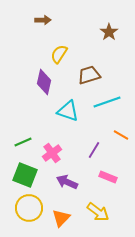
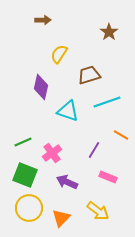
purple diamond: moved 3 px left, 5 px down
yellow arrow: moved 1 px up
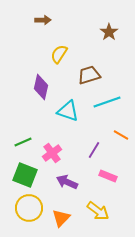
pink rectangle: moved 1 px up
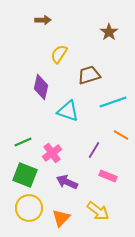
cyan line: moved 6 px right
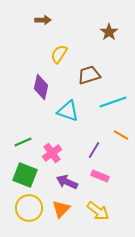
pink rectangle: moved 8 px left
orange triangle: moved 9 px up
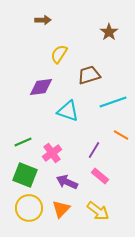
purple diamond: rotated 70 degrees clockwise
pink rectangle: rotated 18 degrees clockwise
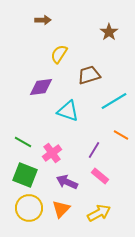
cyan line: moved 1 px right, 1 px up; rotated 12 degrees counterclockwise
green line: rotated 54 degrees clockwise
yellow arrow: moved 1 px right, 2 px down; rotated 65 degrees counterclockwise
